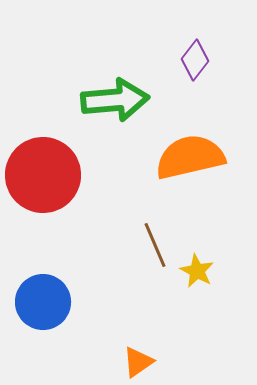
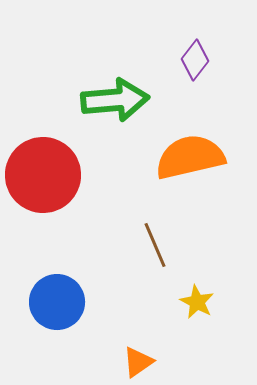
yellow star: moved 31 px down
blue circle: moved 14 px right
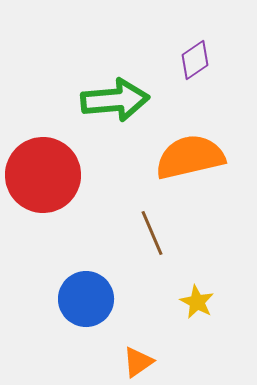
purple diamond: rotated 18 degrees clockwise
brown line: moved 3 px left, 12 px up
blue circle: moved 29 px right, 3 px up
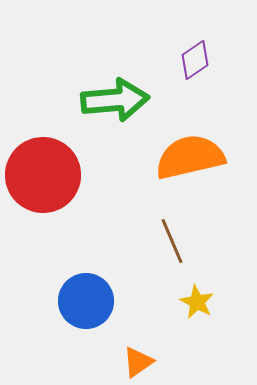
brown line: moved 20 px right, 8 px down
blue circle: moved 2 px down
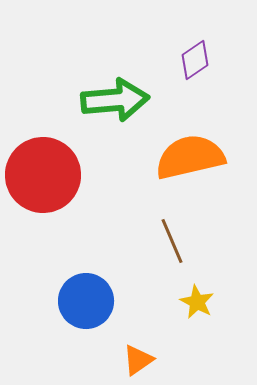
orange triangle: moved 2 px up
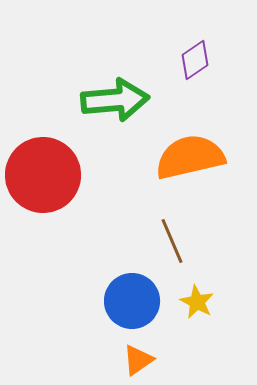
blue circle: moved 46 px right
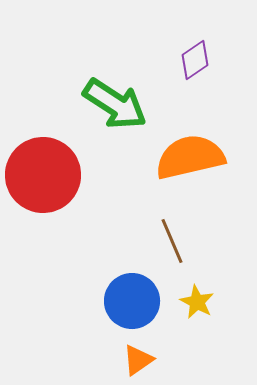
green arrow: moved 4 px down; rotated 38 degrees clockwise
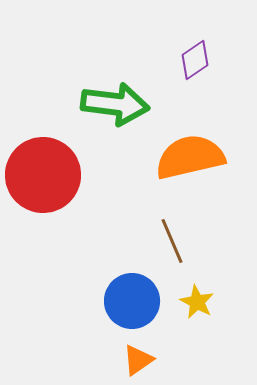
green arrow: rotated 26 degrees counterclockwise
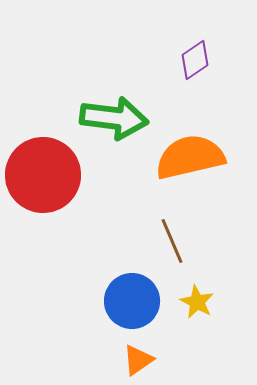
green arrow: moved 1 px left, 14 px down
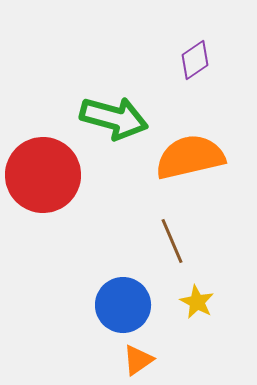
green arrow: rotated 8 degrees clockwise
blue circle: moved 9 px left, 4 px down
